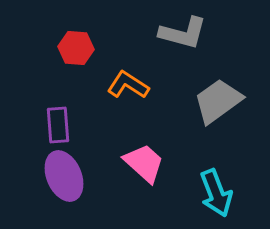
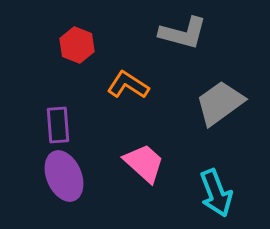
red hexagon: moved 1 px right, 3 px up; rotated 16 degrees clockwise
gray trapezoid: moved 2 px right, 2 px down
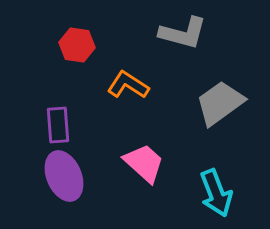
red hexagon: rotated 12 degrees counterclockwise
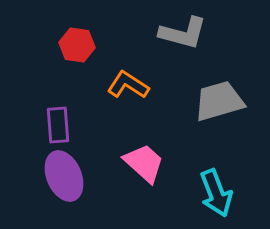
gray trapezoid: moved 1 px left, 2 px up; rotated 20 degrees clockwise
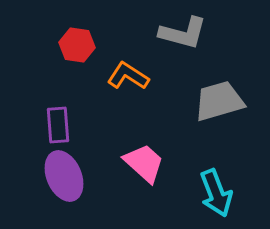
orange L-shape: moved 9 px up
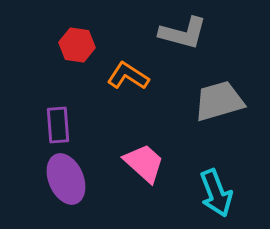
purple ellipse: moved 2 px right, 3 px down
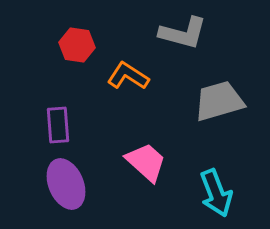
pink trapezoid: moved 2 px right, 1 px up
purple ellipse: moved 5 px down
